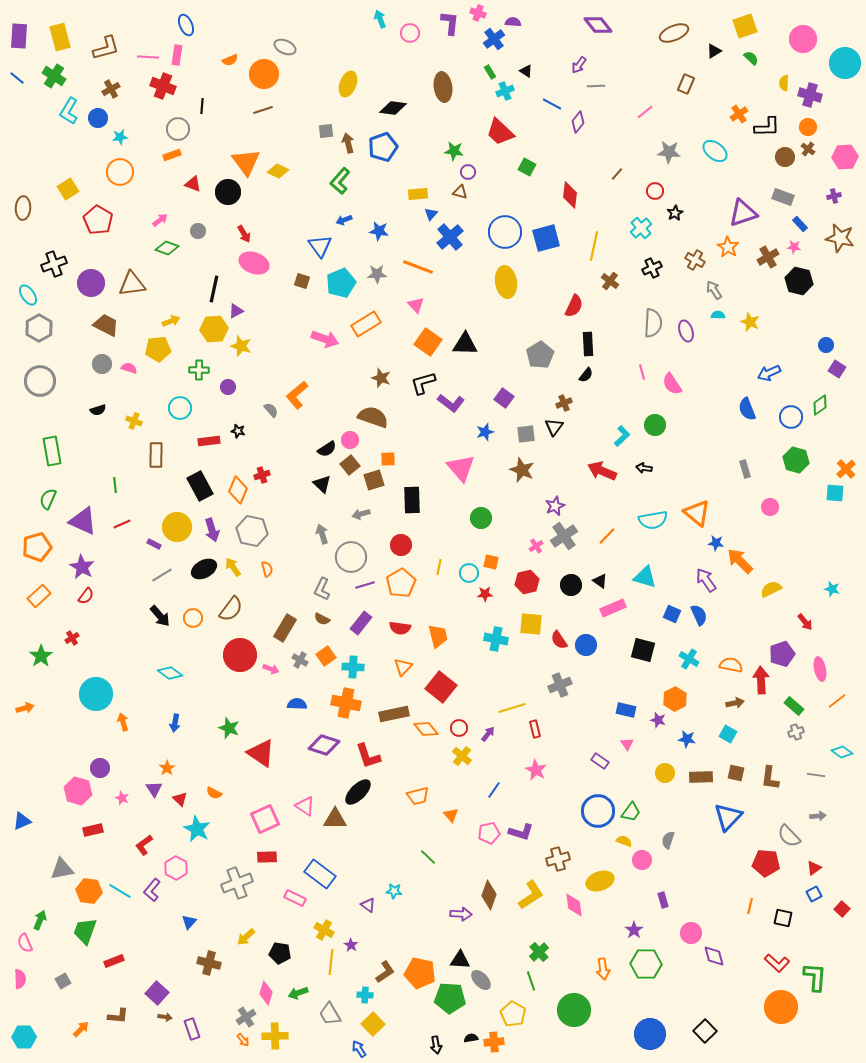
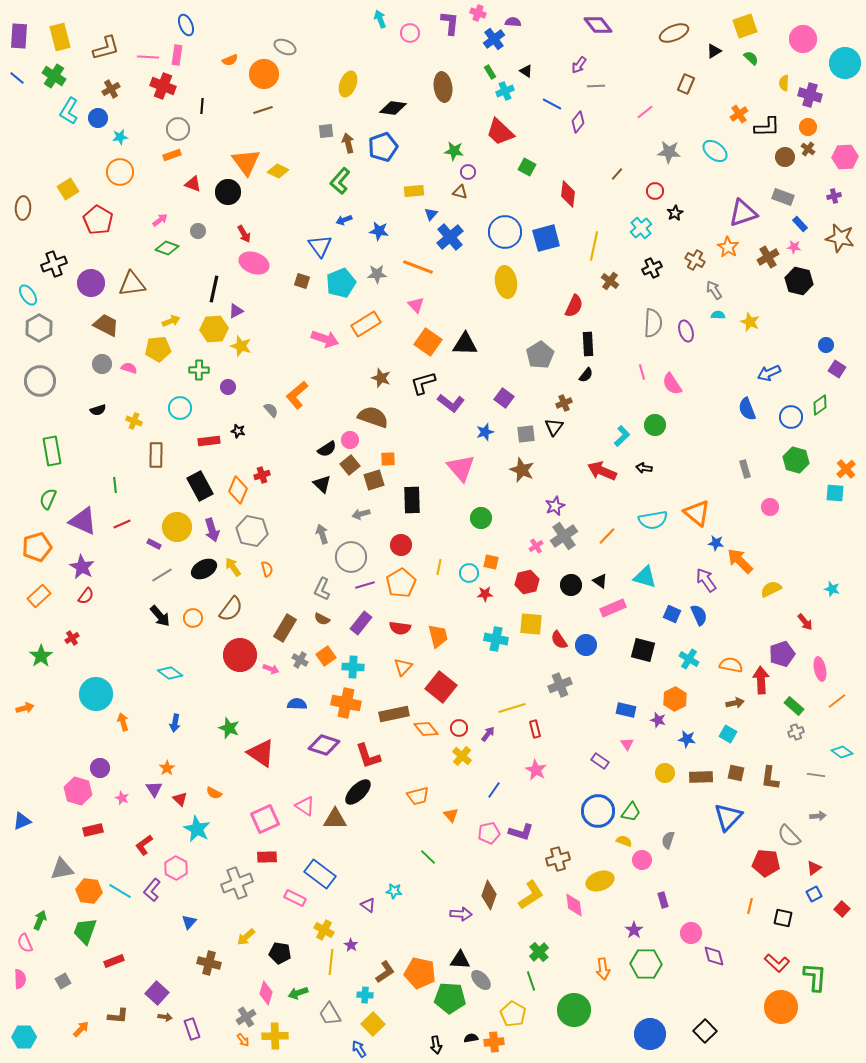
yellow rectangle at (418, 194): moved 4 px left, 3 px up
red diamond at (570, 195): moved 2 px left, 1 px up
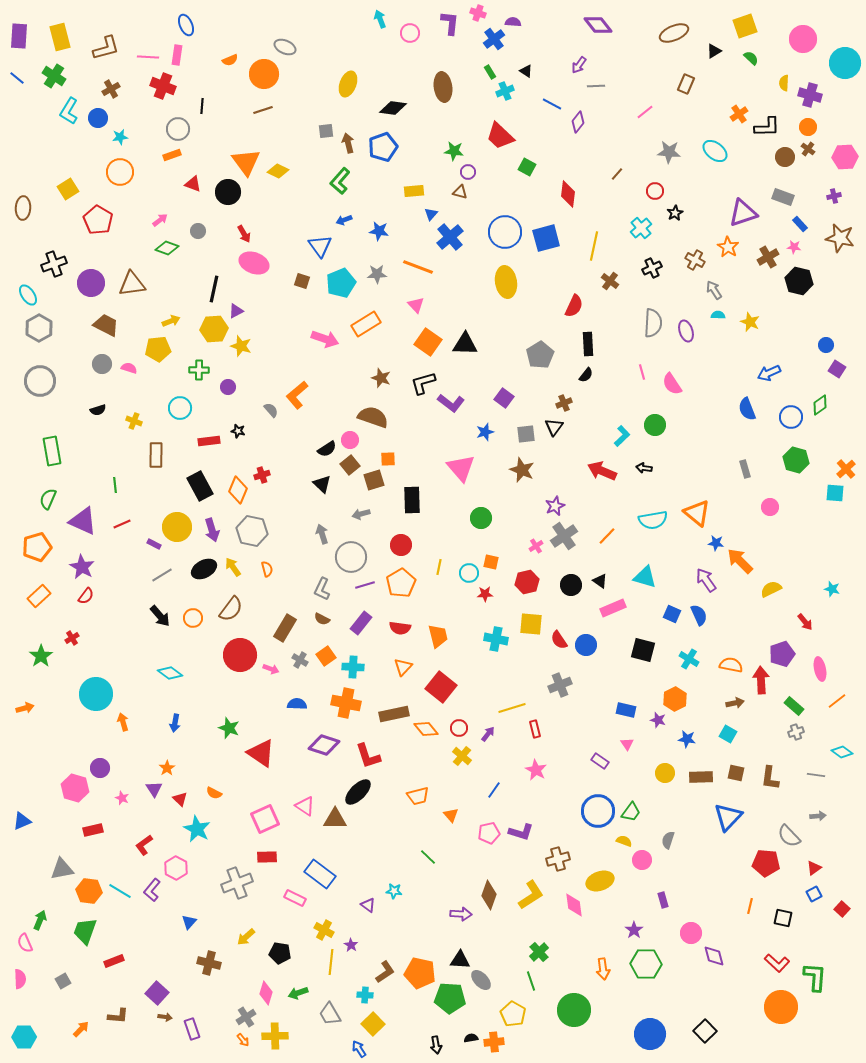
red trapezoid at (500, 132): moved 4 px down
pink hexagon at (78, 791): moved 3 px left, 3 px up
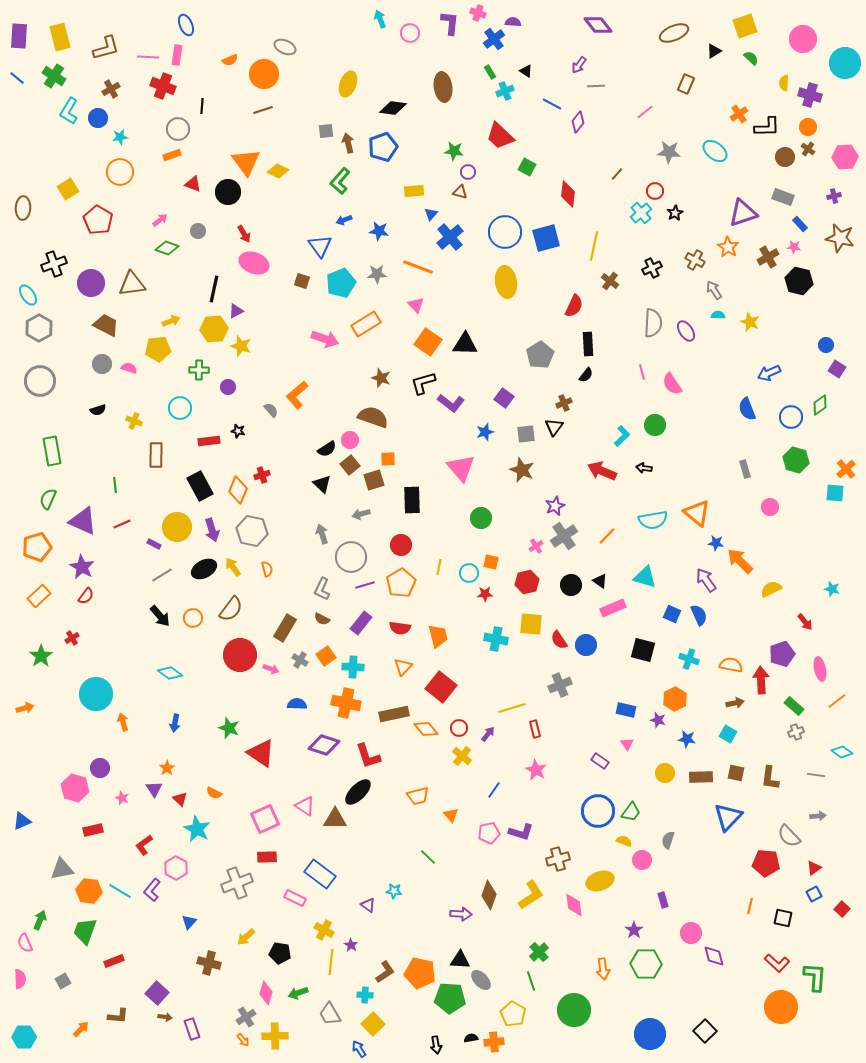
cyan cross at (641, 228): moved 15 px up
purple ellipse at (686, 331): rotated 15 degrees counterclockwise
cyan cross at (689, 659): rotated 12 degrees counterclockwise
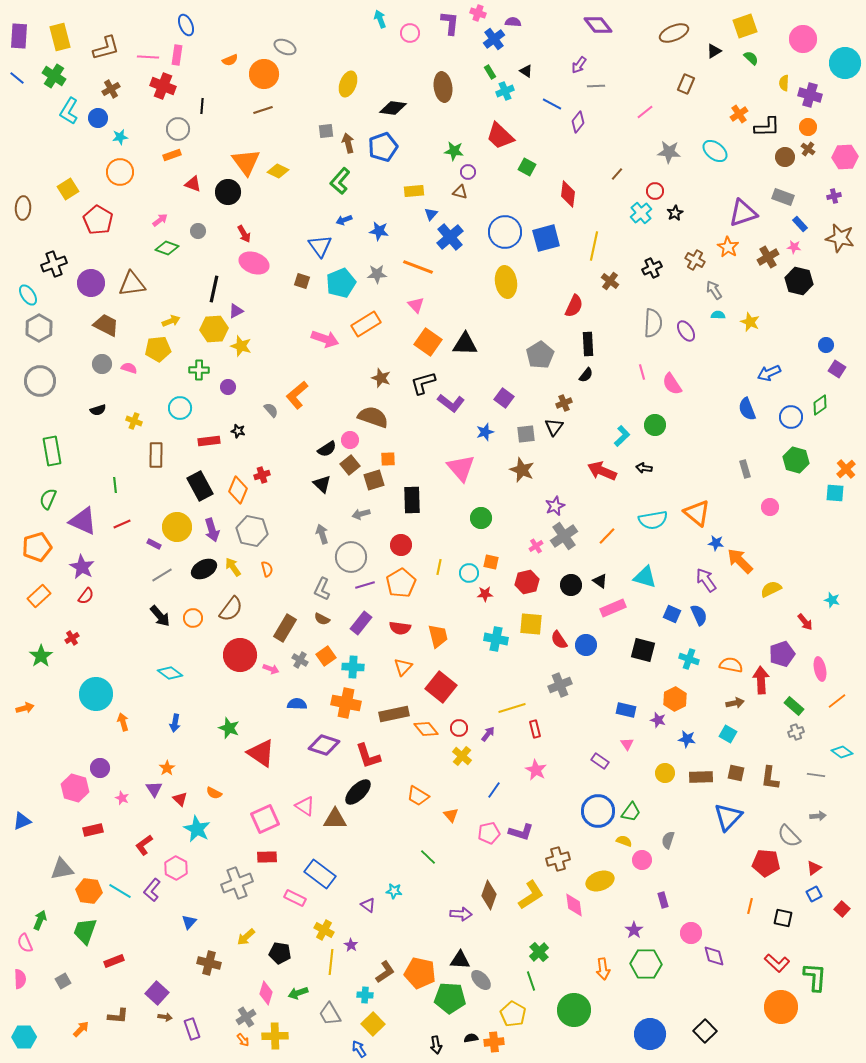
cyan star at (832, 589): moved 11 px down
orange trapezoid at (418, 796): rotated 45 degrees clockwise
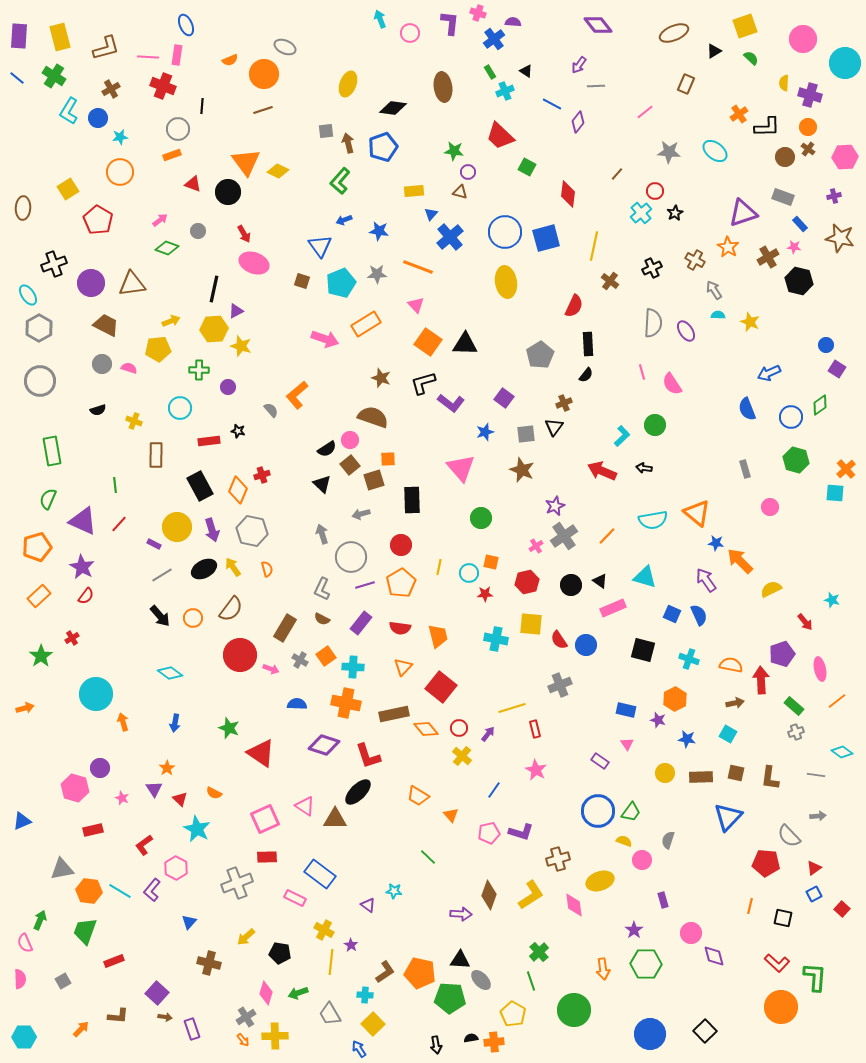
red line at (122, 524): moved 3 px left; rotated 24 degrees counterclockwise
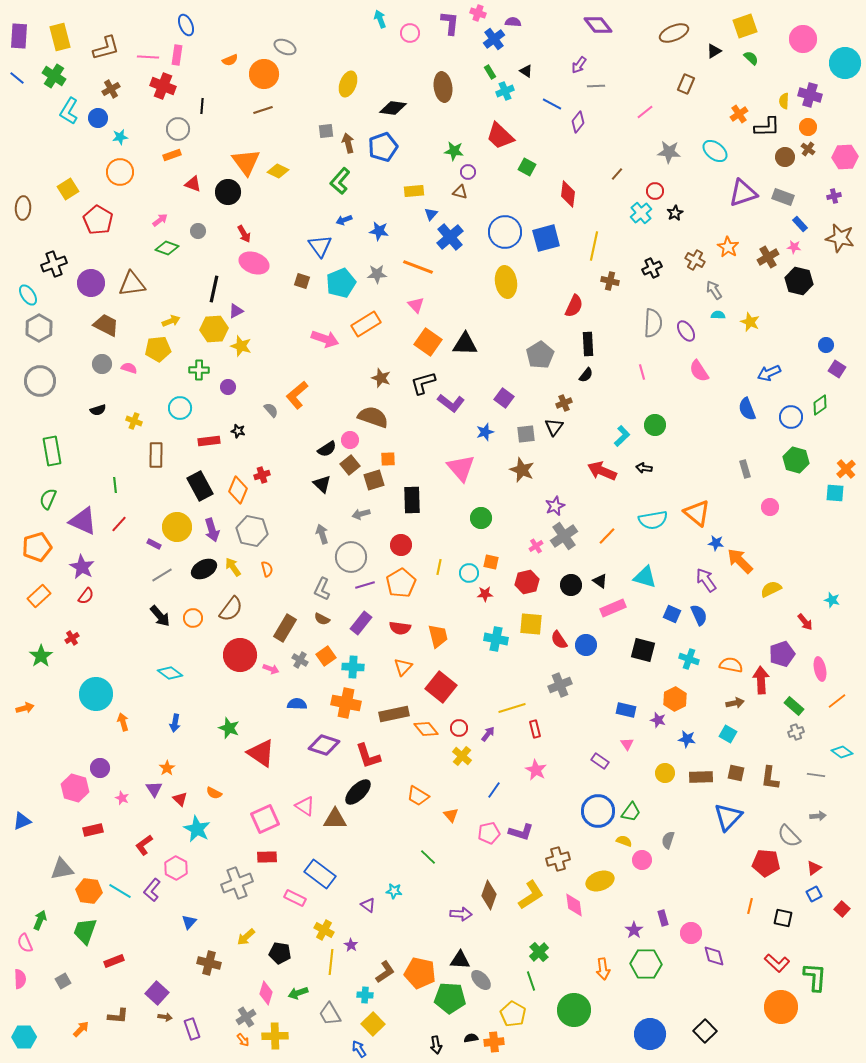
yellow semicircle at (784, 83): moved 18 px down
purple triangle at (743, 213): moved 20 px up
brown cross at (610, 281): rotated 24 degrees counterclockwise
pink semicircle at (672, 384): moved 27 px right, 13 px up
purple rectangle at (663, 900): moved 18 px down
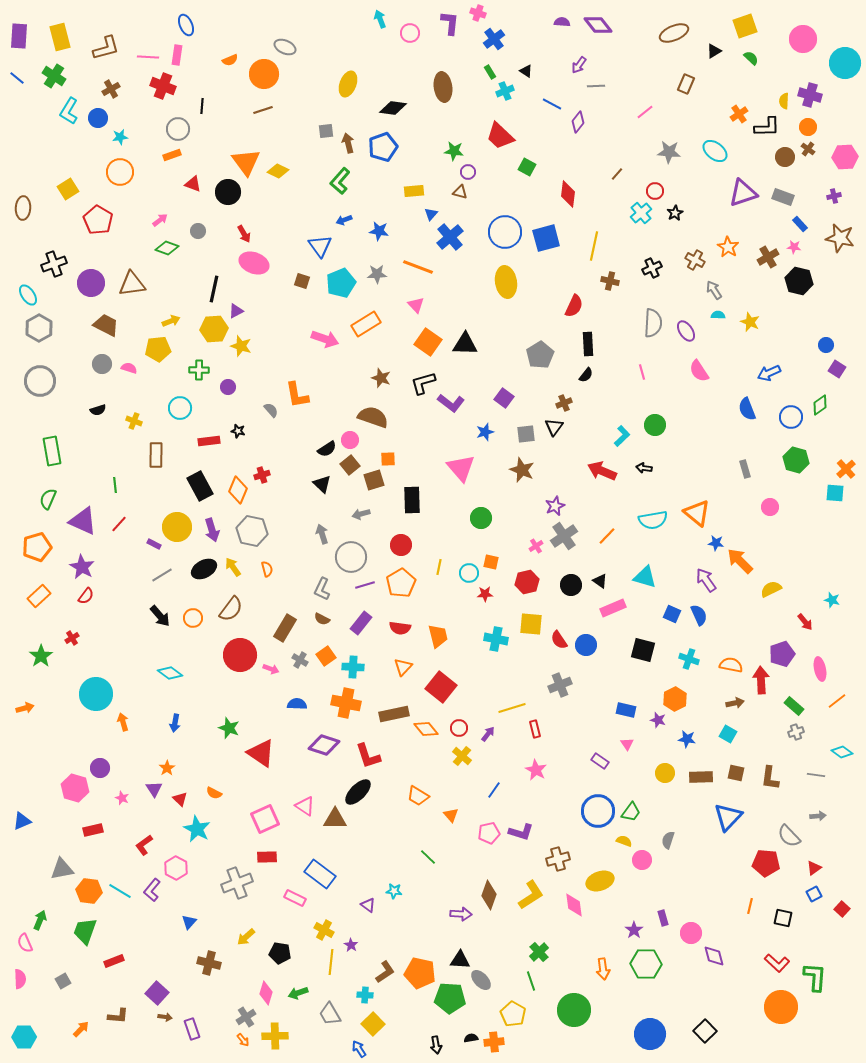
purple semicircle at (513, 22): moved 49 px right
orange L-shape at (297, 395): rotated 60 degrees counterclockwise
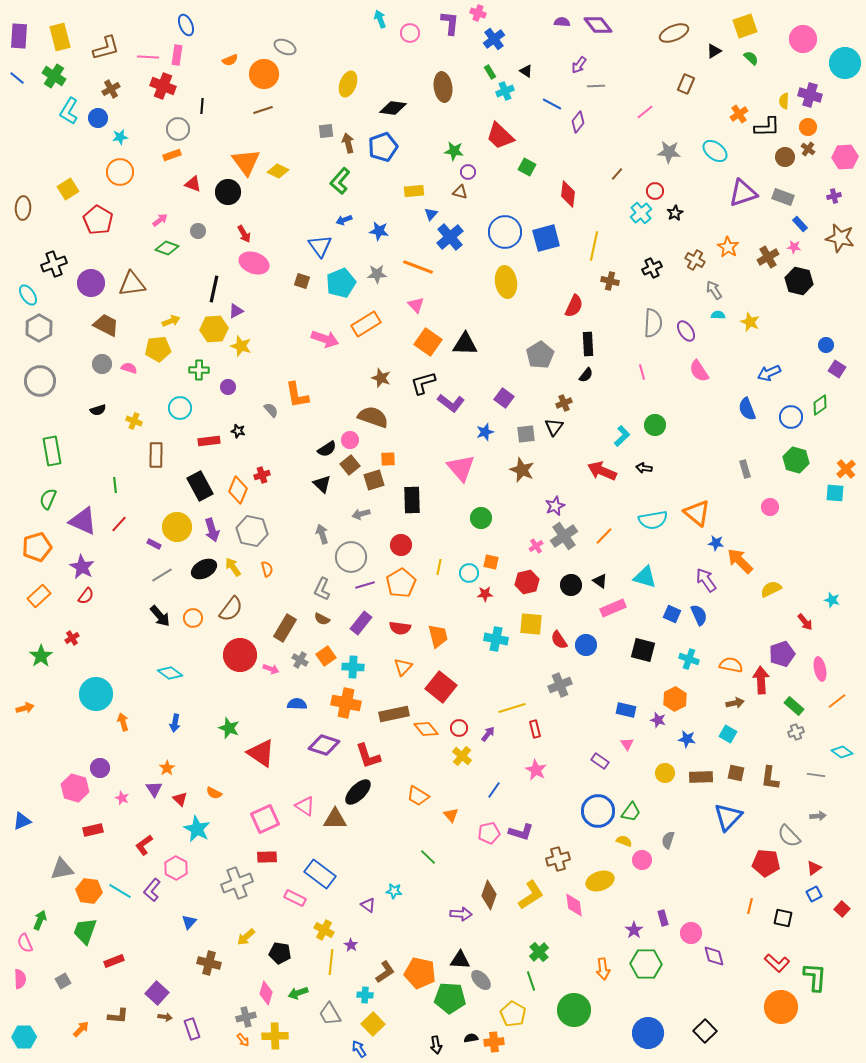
orange line at (607, 536): moved 3 px left
gray cross at (246, 1017): rotated 18 degrees clockwise
blue circle at (650, 1034): moved 2 px left, 1 px up
